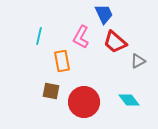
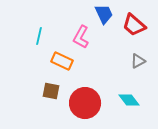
red trapezoid: moved 19 px right, 17 px up
orange rectangle: rotated 55 degrees counterclockwise
red circle: moved 1 px right, 1 px down
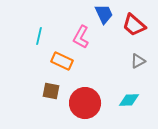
cyan diamond: rotated 55 degrees counterclockwise
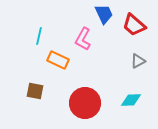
pink L-shape: moved 2 px right, 2 px down
orange rectangle: moved 4 px left, 1 px up
brown square: moved 16 px left
cyan diamond: moved 2 px right
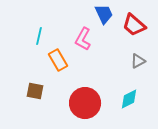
orange rectangle: rotated 35 degrees clockwise
cyan diamond: moved 2 px left, 1 px up; rotated 25 degrees counterclockwise
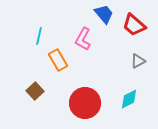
blue trapezoid: rotated 15 degrees counterclockwise
brown square: rotated 36 degrees clockwise
